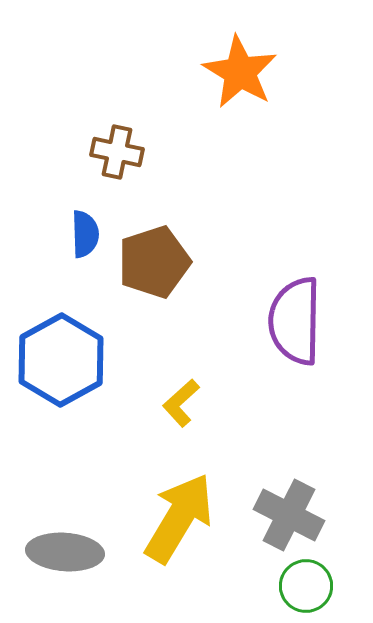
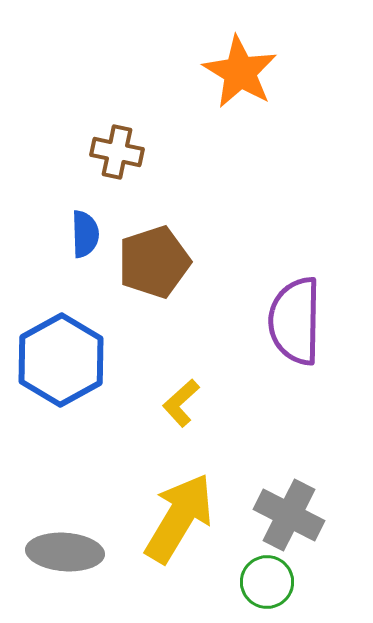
green circle: moved 39 px left, 4 px up
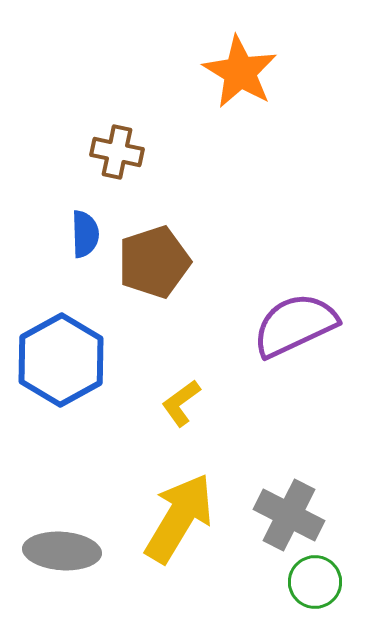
purple semicircle: moved 4 px down; rotated 64 degrees clockwise
yellow L-shape: rotated 6 degrees clockwise
gray ellipse: moved 3 px left, 1 px up
green circle: moved 48 px right
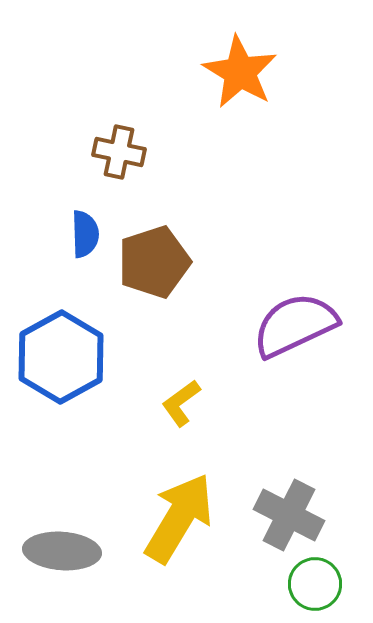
brown cross: moved 2 px right
blue hexagon: moved 3 px up
green circle: moved 2 px down
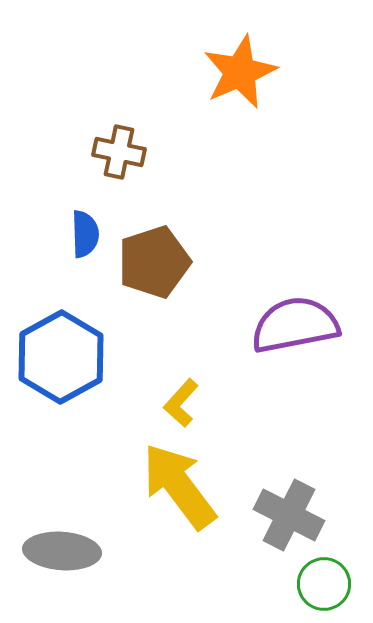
orange star: rotated 18 degrees clockwise
purple semicircle: rotated 14 degrees clockwise
yellow L-shape: rotated 12 degrees counterclockwise
yellow arrow: moved 32 px up; rotated 68 degrees counterclockwise
green circle: moved 9 px right
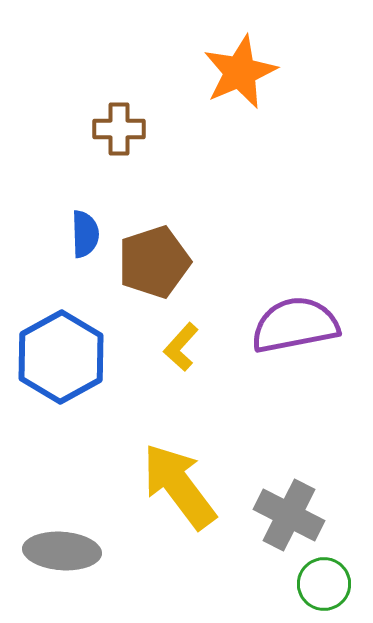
brown cross: moved 23 px up; rotated 12 degrees counterclockwise
yellow L-shape: moved 56 px up
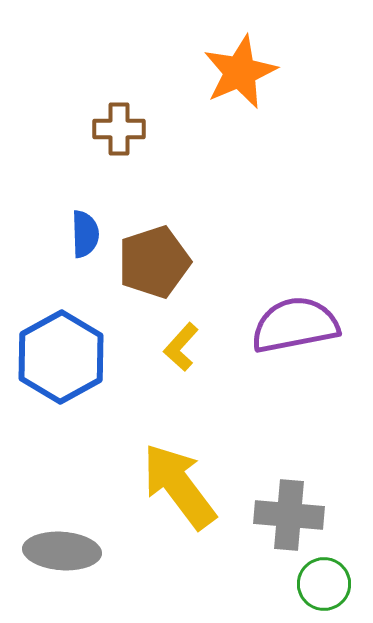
gray cross: rotated 22 degrees counterclockwise
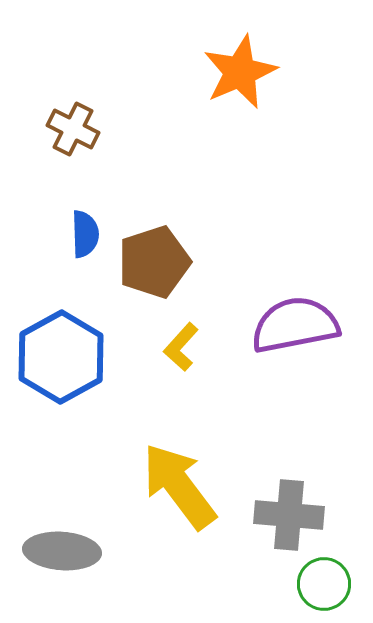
brown cross: moved 46 px left; rotated 27 degrees clockwise
